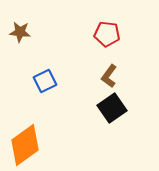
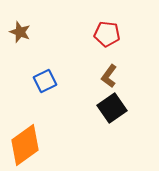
brown star: rotated 15 degrees clockwise
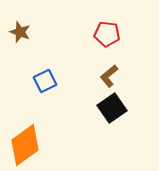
brown L-shape: rotated 15 degrees clockwise
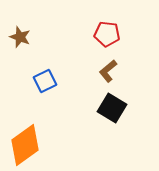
brown star: moved 5 px down
brown L-shape: moved 1 px left, 5 px up
black square: rotated 24 degrees counterclockwise
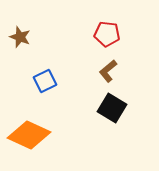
orange diamond: moved 4 px right, 10 px up; rotated 60 degrees clockwise
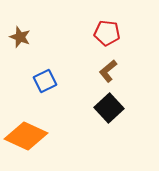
red pentagon: moved 1 px up
black square: moved 3 px left; rotated 16 degrees clockwise
orange diamond: moved 3 px left, 1 px down
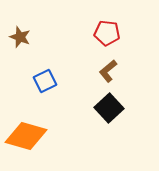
orange diamond: rotated 9 degrees counterclockwise
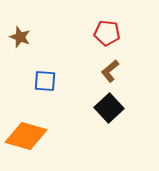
brown L-shape: moved 2 px right
blue square: rotated 30 degrees clockwise
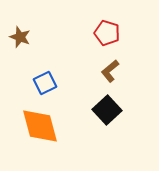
red pentagon: rotated 10 degrees clockwise
blue square: moved 2 px down; rotated 30 degrees counterclockwise
black square: moved 2 px left, 2 px down
orange diamond: moved 14 px right, 10 px up; rotated 60 degrees clockwise
